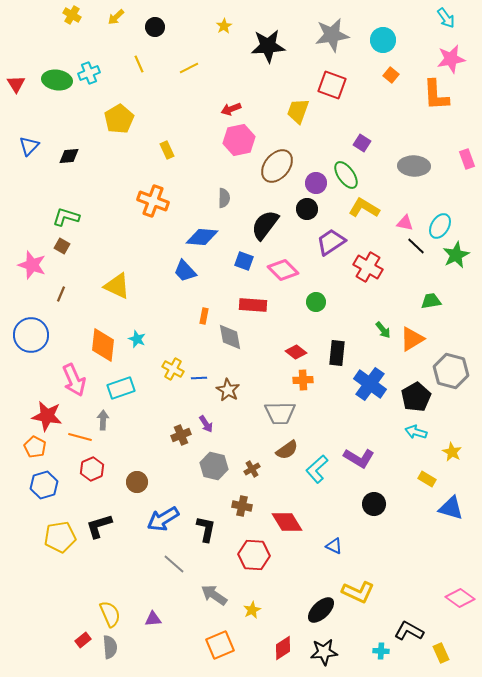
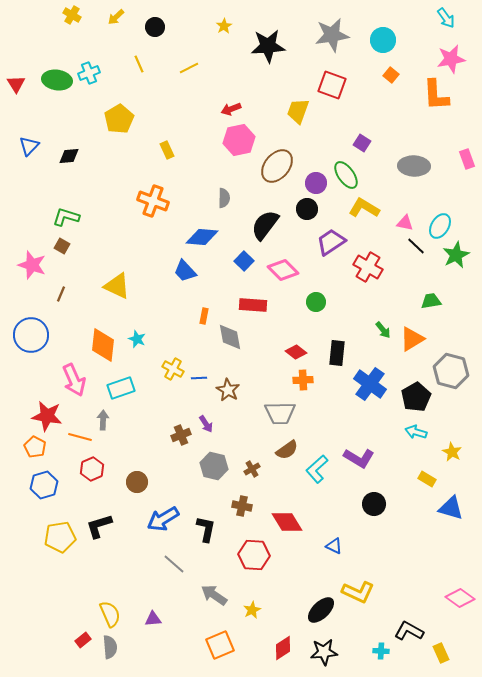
blue square at (244, 261): rotated 24 degrees clockwise
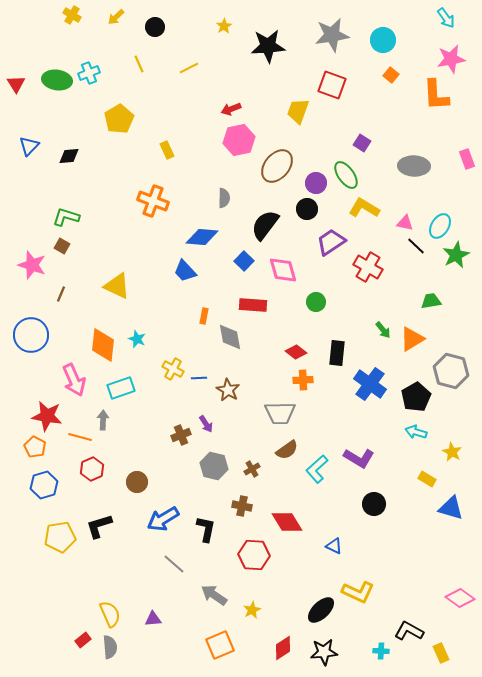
pink diamond at (283, 270): rotated 28 degrees clockwise
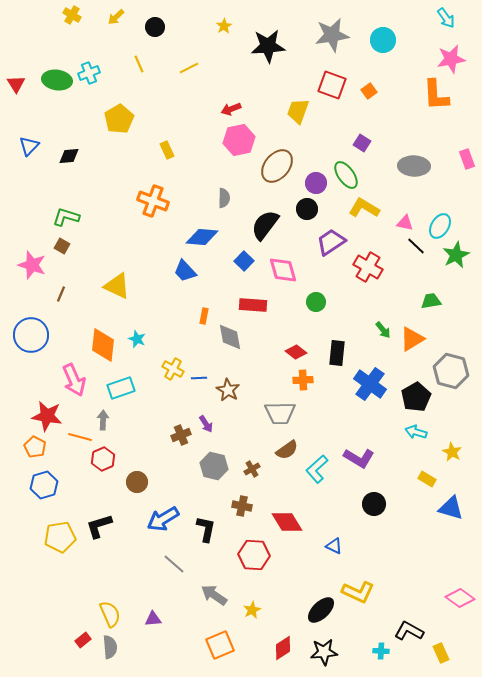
orange square at (391, 75): moved 22 px left, 16 px down; rotated 14 degrees clockwise
red hexagon at (92, 469): moved 11 px right, 10 px up
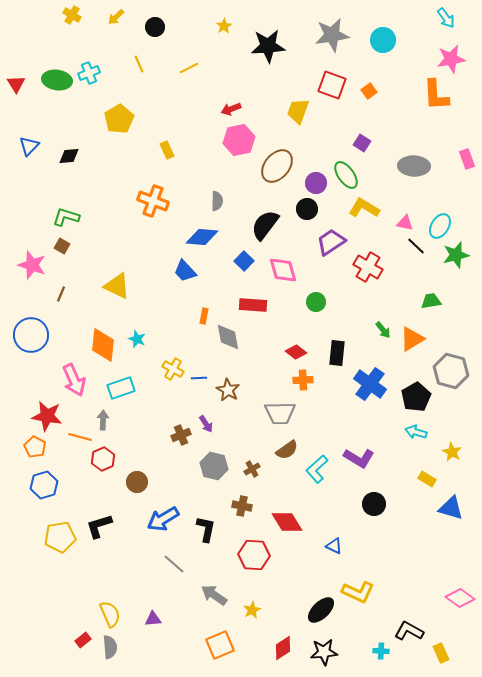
gray semicircle at (224, 198): moved 7 px left, 3 px down
green star at (456, 255): rotated 12 degrees clockwise
gray diamond at (230, 337): moved 2 px left
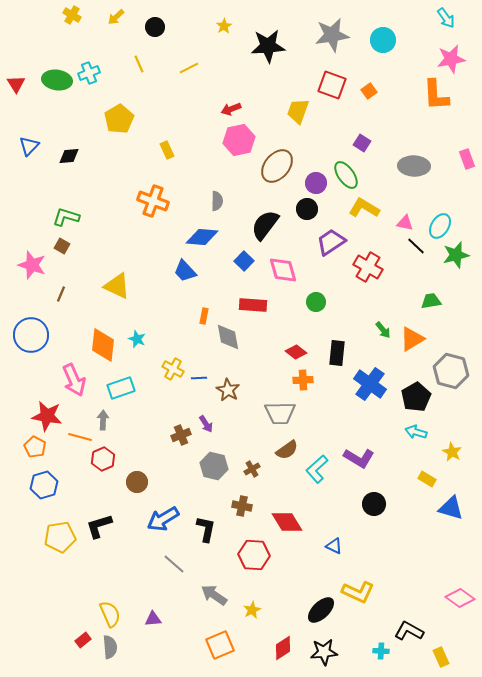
yellow rectangle at (441, 653): moved 4 px down
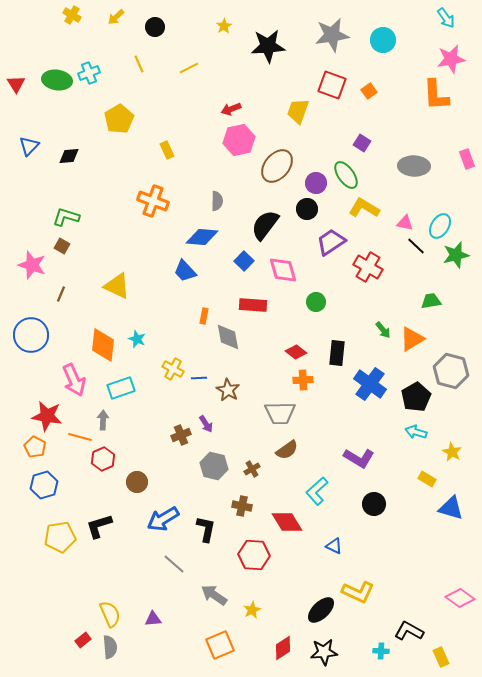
cyan L-shape at (317, 469): moved 22 px down
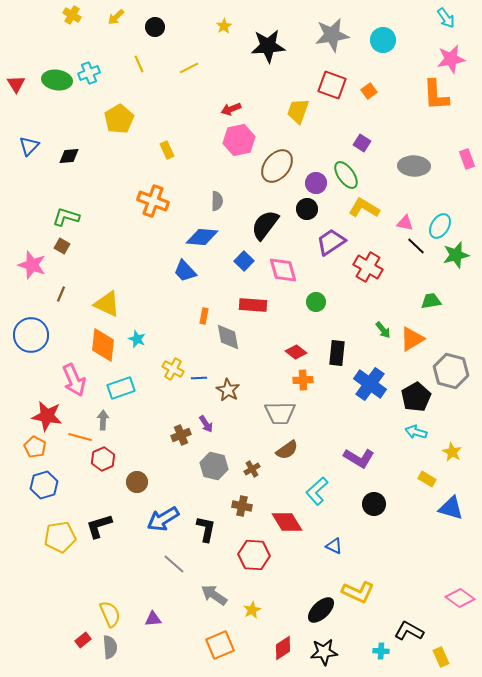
yellow triangle at (117, 286): moved 10 px left, 18 px down
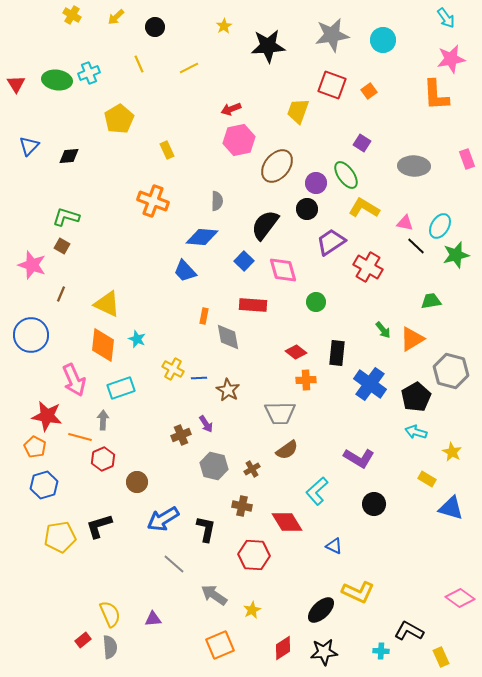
orange cross at (303, 380): moved 3 px right
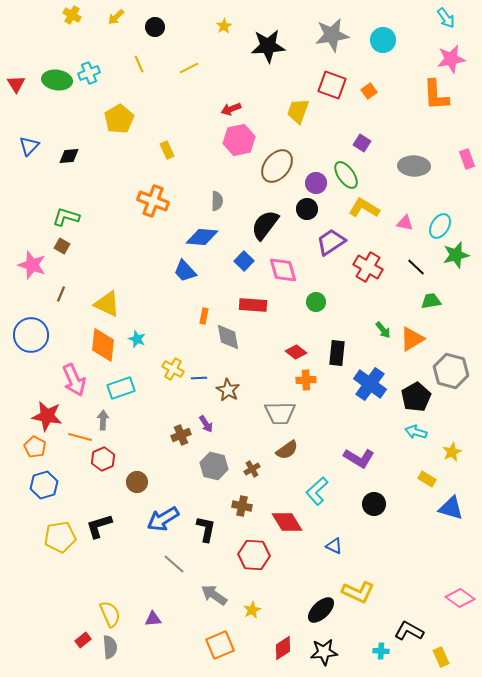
black line at (416, 246): moved 21 px down
yellow star at (452, 452): rotated 18 degrees clockwise
